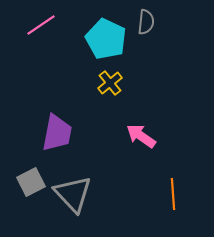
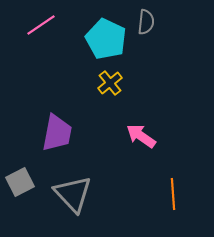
gray square: moved 11 px left
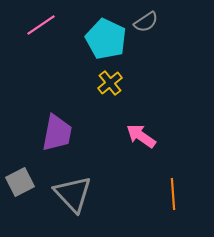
gray semicircle: rotated 50 degrees clockwise
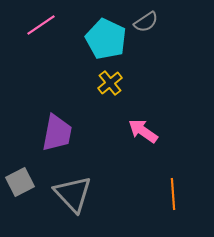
pink arrow: moved 2 px right, 5 px up
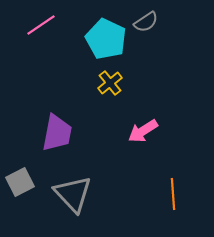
pink arrow: rotated 68 degrees counterclockwise
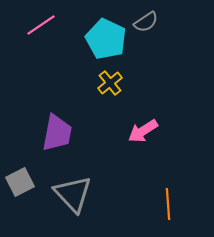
orange line: moved 5 px left, 10 px down
